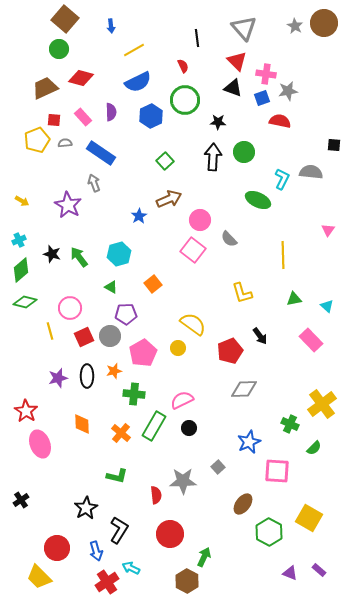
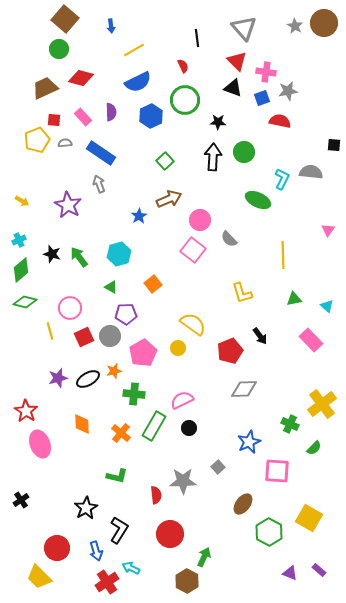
pink cross at (266, 74): moved 2 px up
gray arrow at (94, 183): moved 5 px right, 1 px down
black ellipse at (87, 376): moved 1 px right, 3 px down; rotated 60 degrees clockwise
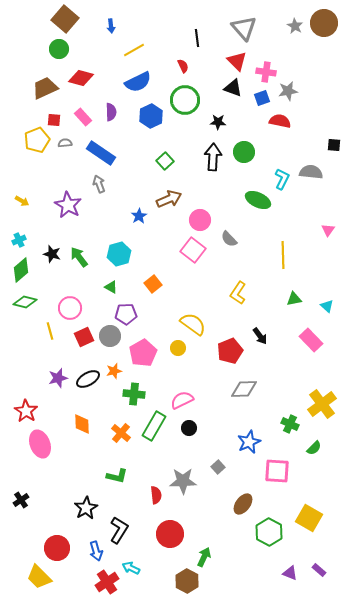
yellow L-shape at (242, 293): moved 4 px left; rotated 50 degrees clockwise
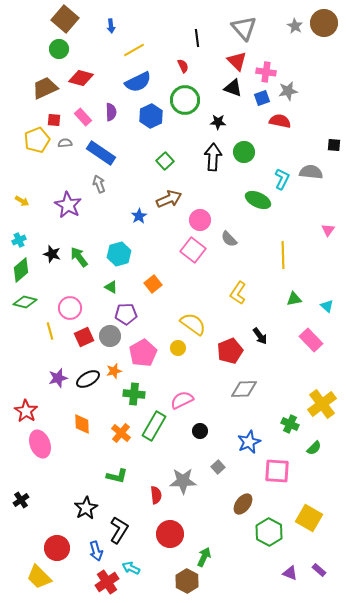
black circle at (189, 428): moved 11 px right, 3 px down
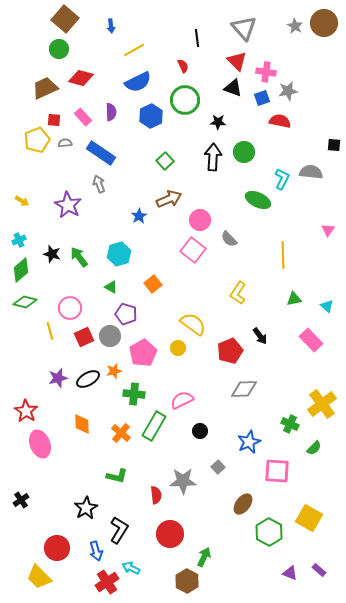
purple pentagon at (126, 314): rotated 20 degrees clockwise
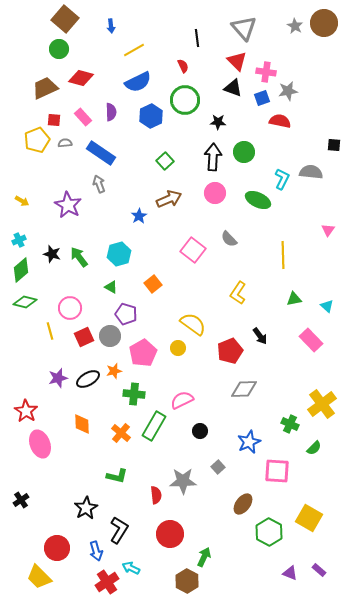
pink circle at (200, 220): moved 15 px right, 27 px up
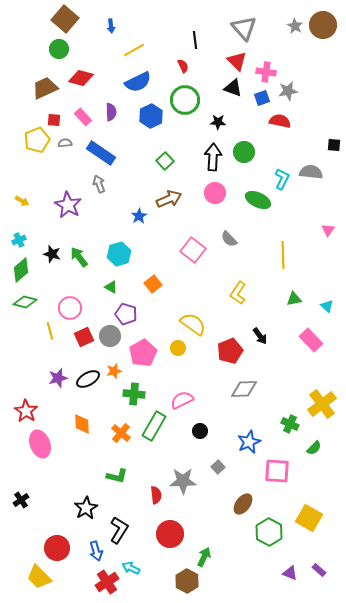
brown circle at (324, 23): moved 1 px left, 2 px down
black line at (197, 38): moved 2 px left, 2 px down
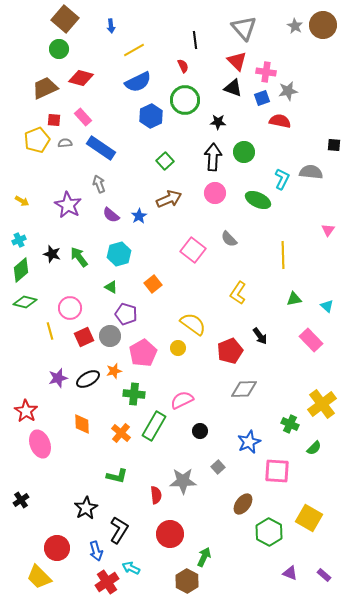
purple semicircle at (111, 112): moved 103 px down; rotated 132 degrees clockwise
blue rectangle at (101, 153): moved 5 px up
purple rectangle at (319, 570): moved 5 px right, 5 px down
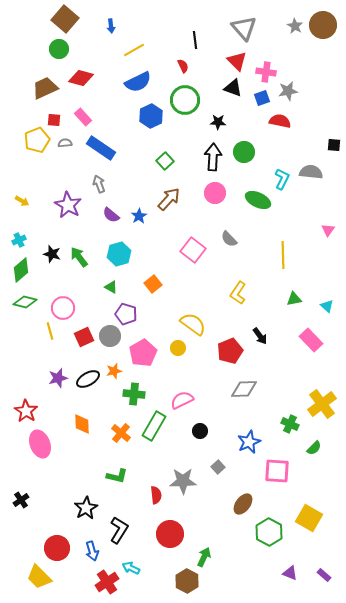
brown arrow at (169, 199): rotated 25 degrees counterclockwise
pink circle at (70, 308): moved 7 px left
blue arrow at (96, 551): moved 4 px left
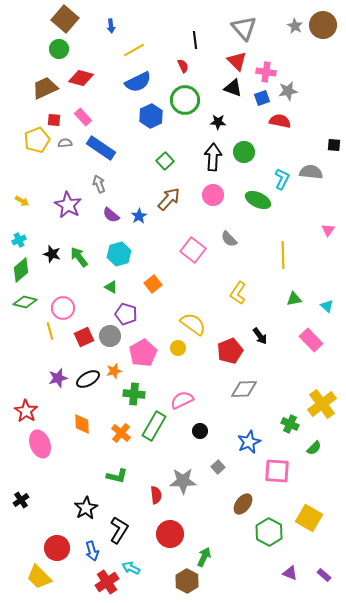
pink circle at (215, 193): moved 2 px left, 2 px down
